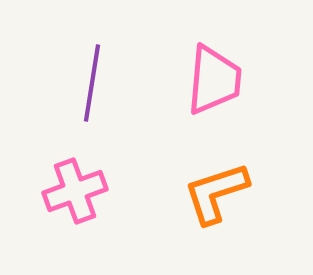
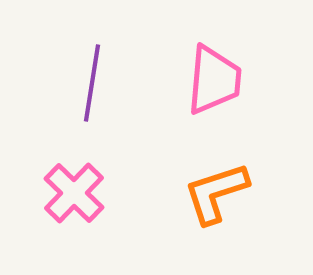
pink cross: moved 1 px left, 2 px down; rotated 26 degrees counterclockwise
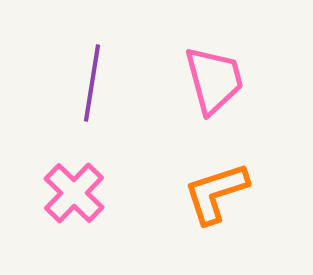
pink trapezoid: rotated 20 degrees counterclockwise
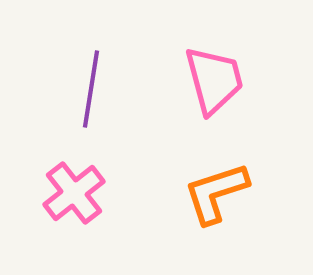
purple line: moved 1 px left, 6 px down
pink cross: rotated 8 degrees clockwise
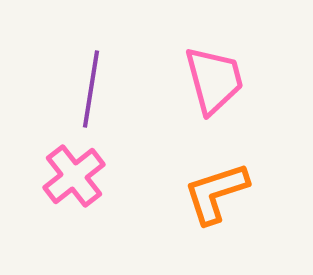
pink cross: moved 17 px up
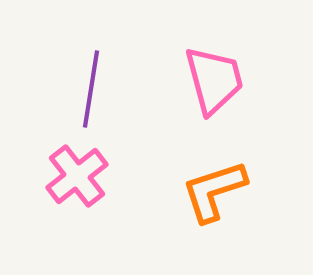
pink cross: moved 3 px right
orange L-shape: moved 2 px left, 2 px up
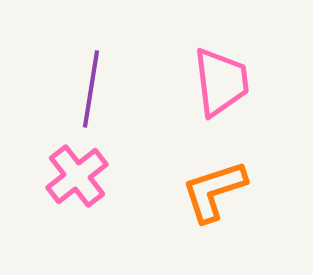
pink trapezoid: moved 7 px right, 2 px down; rotated 8 degrees clockwise
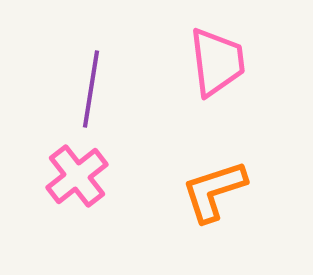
pink trapezoid: moved 4 px left, 20 px up
